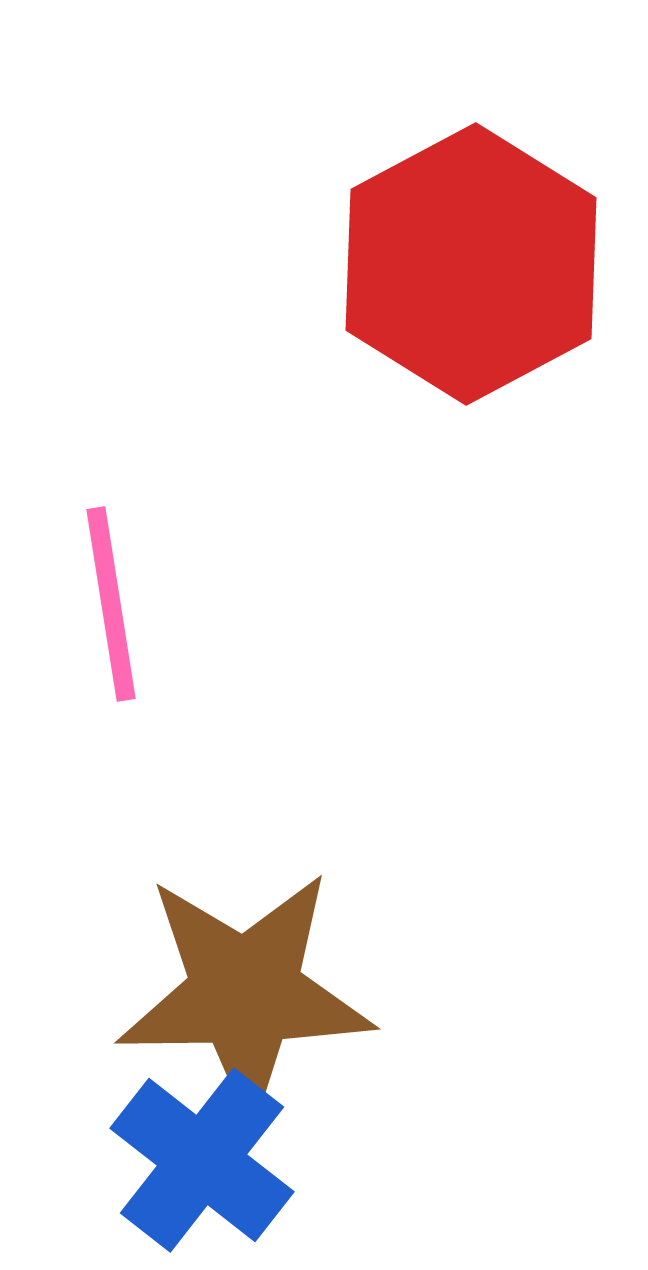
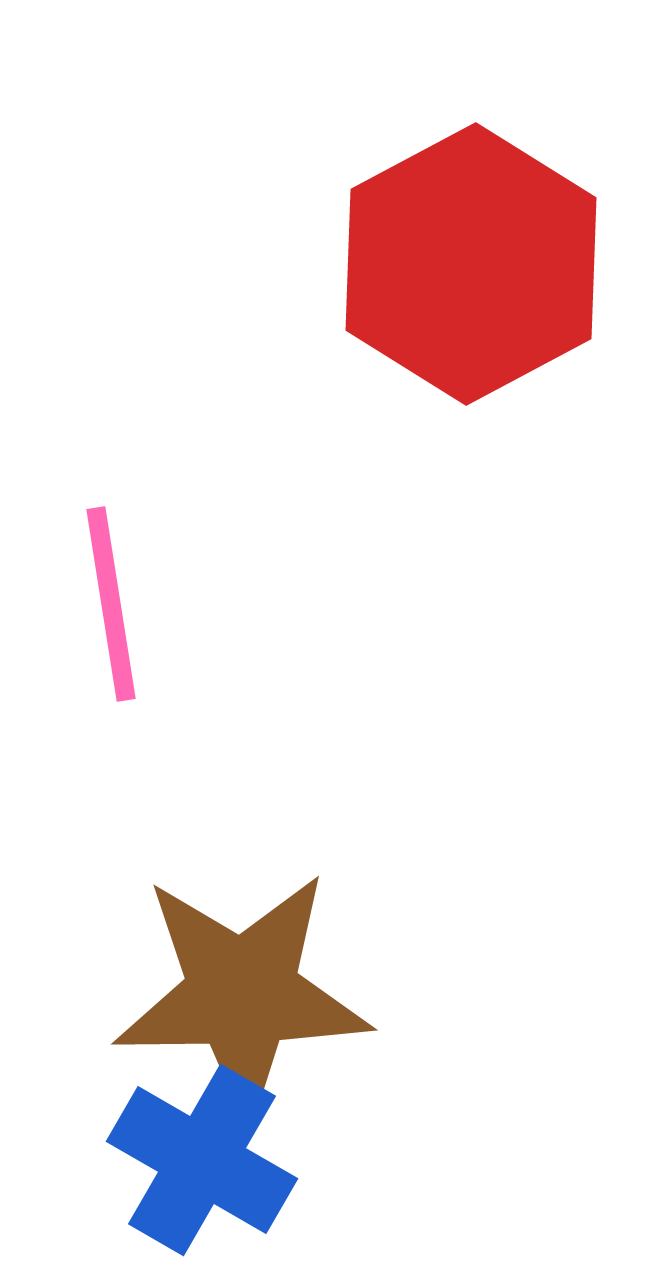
brown star: moved 3 px left, 1 px down
blue cross: rotated 8 degrees counterclockwise
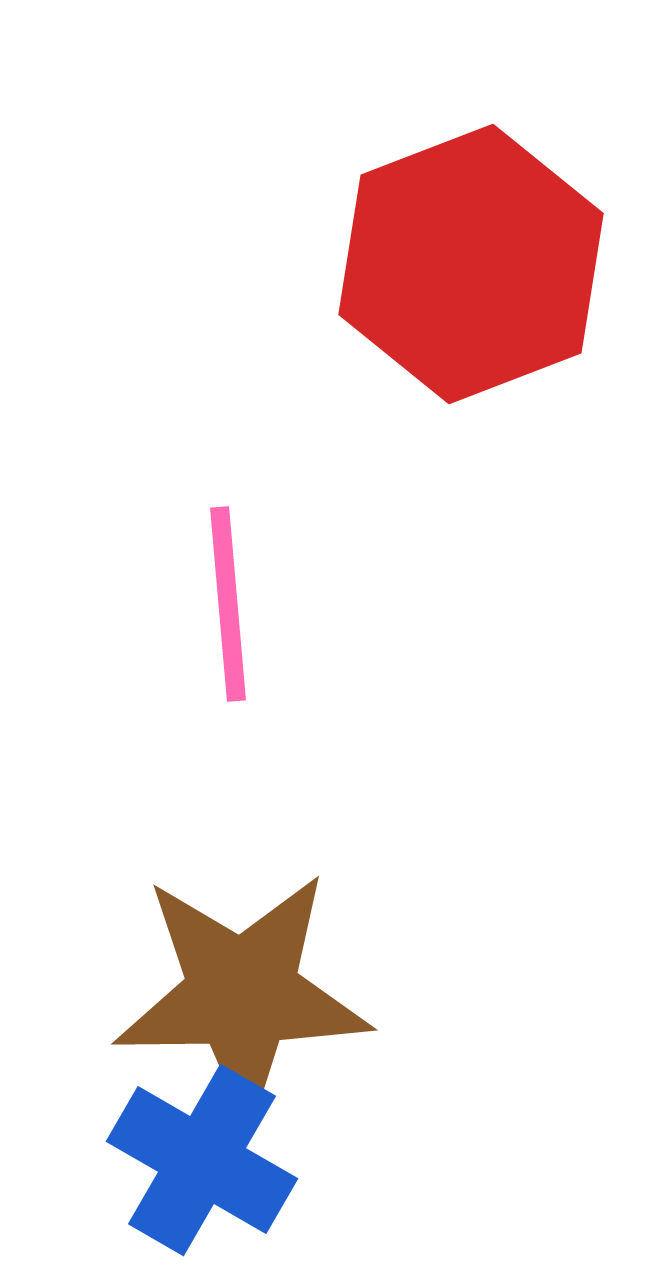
red hexagon: rotated 7 degrees clockwise
pink line: moved 117 px right; rotated 4 degrees clockwise
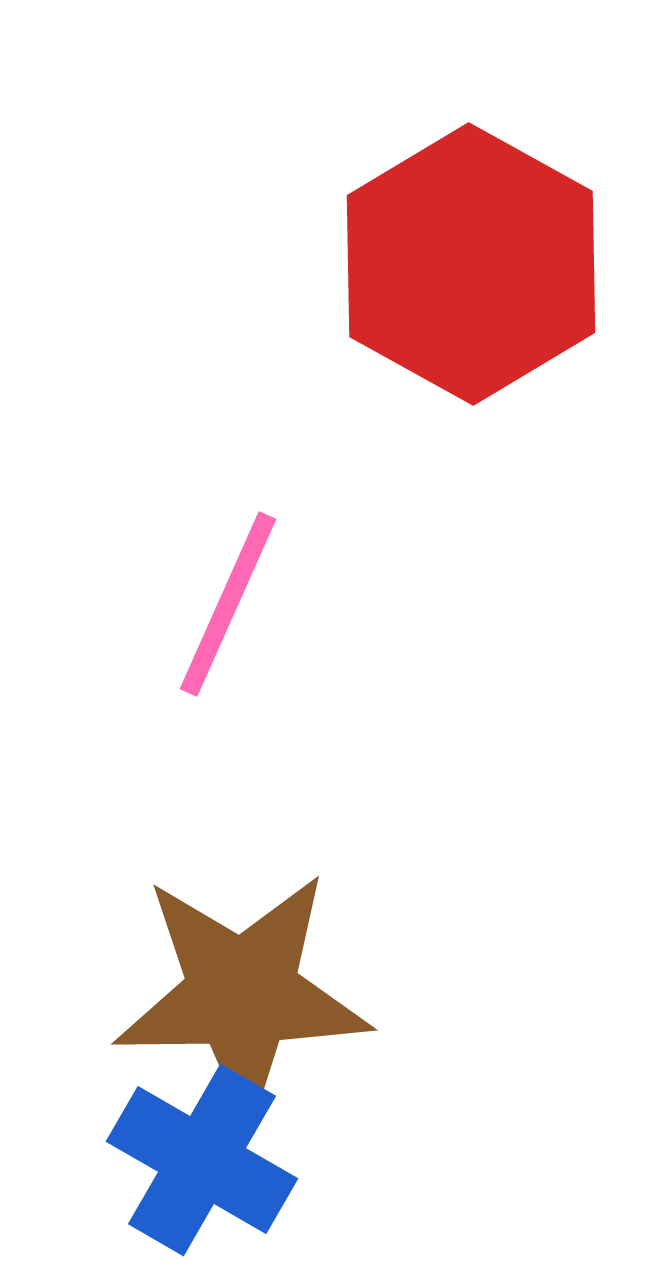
red hexagon: rotated 10 degrees counterclockwise
pink line: rotated 29 degrees clockwise
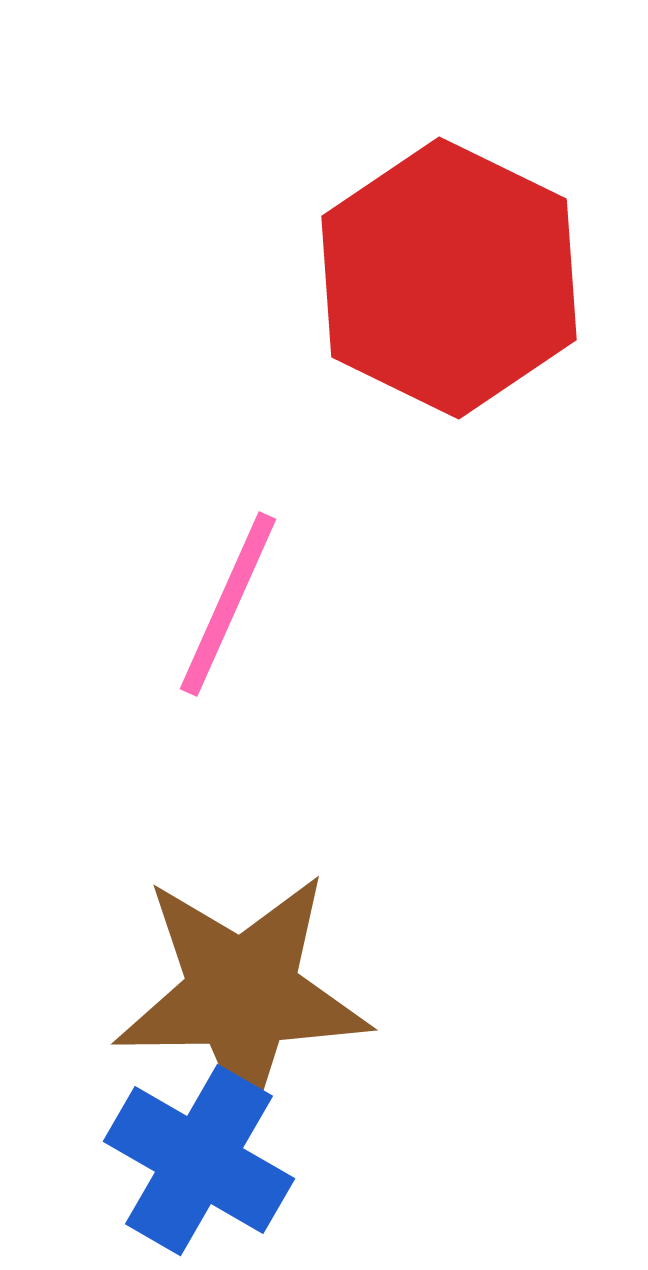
red hexagon: moved 22 px left, 14 px down; rotated 3 degrees counterclockwise
blue cross: moved 3 px left
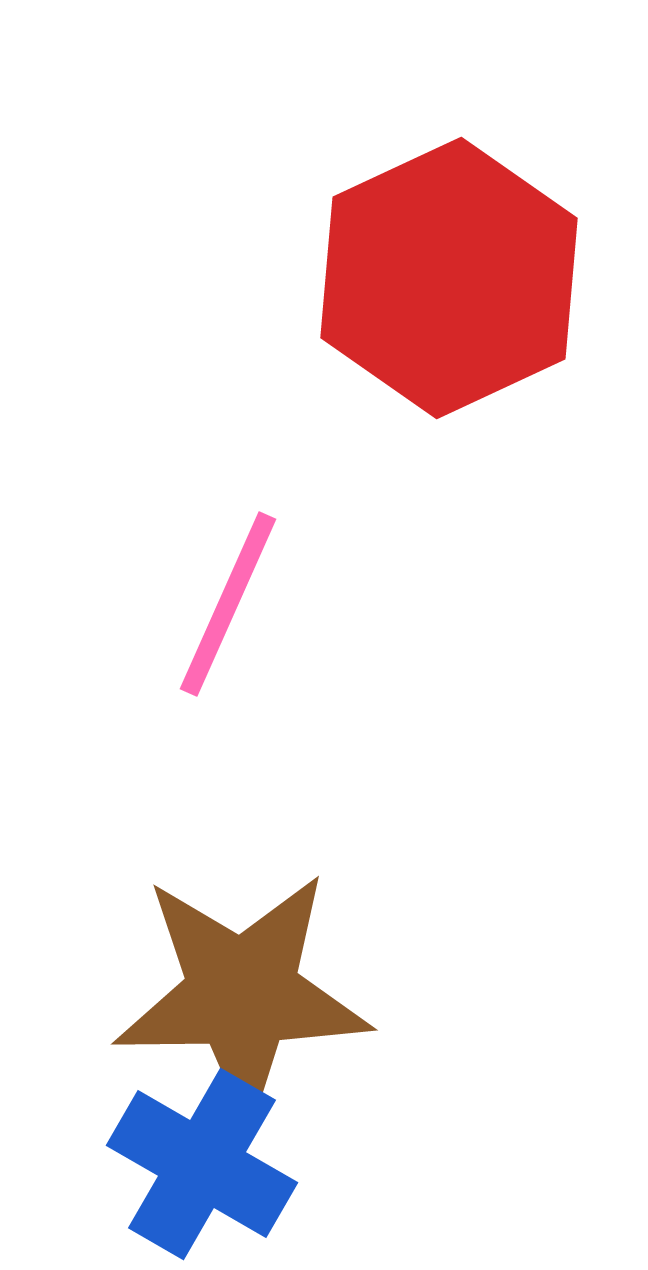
red hexagon: rotated 9 degrees clockwise
blue cross: moved 3 px right, 4 px down
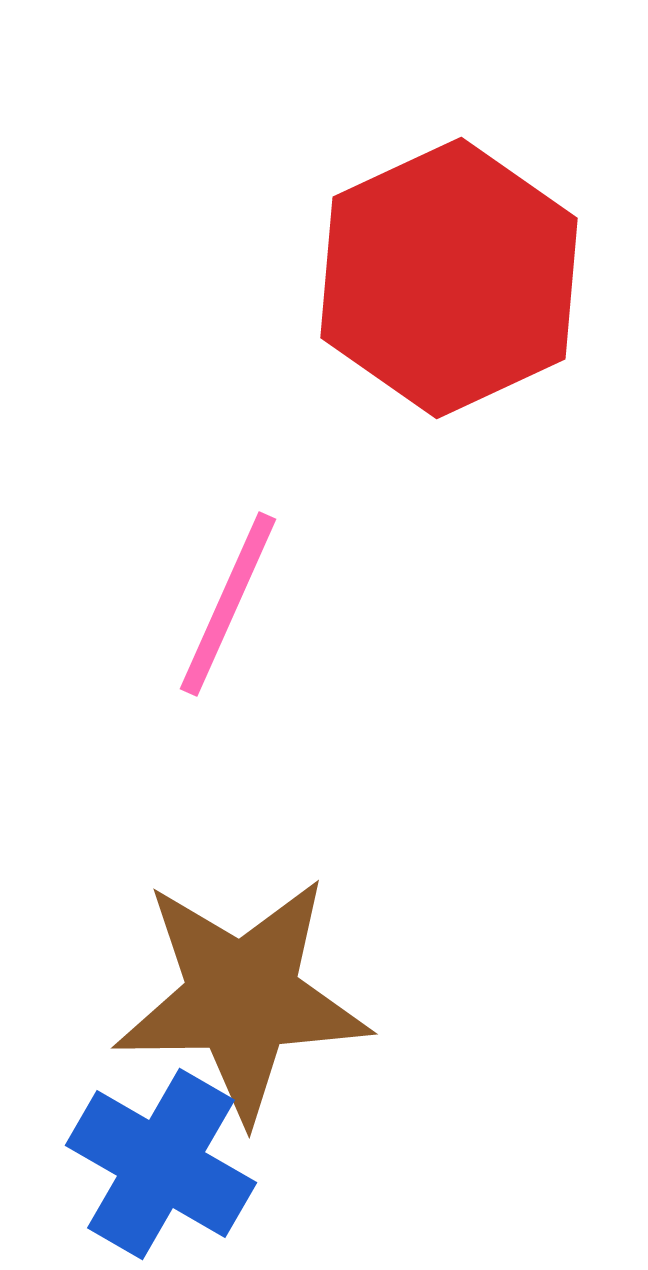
brown star: moved 4 px down
blue cross: moved 41 px left
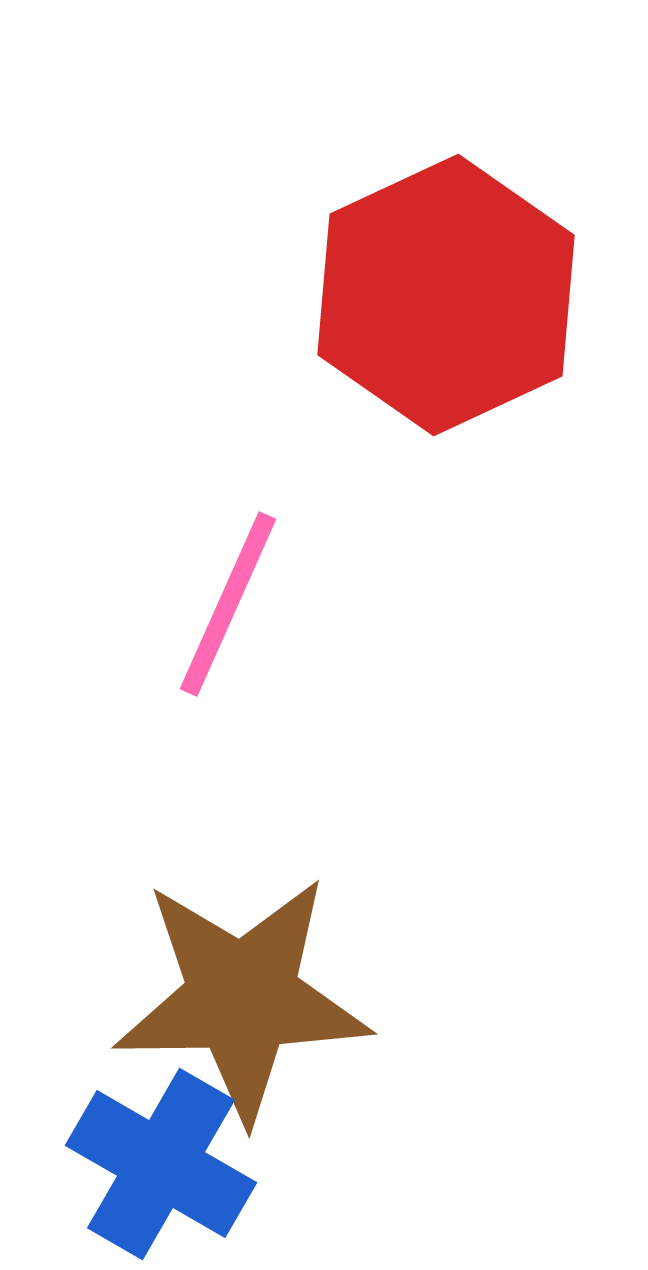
red hexagon: moved 3 px left, 17 px down
